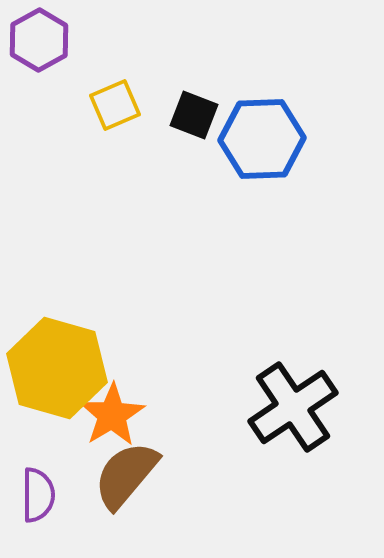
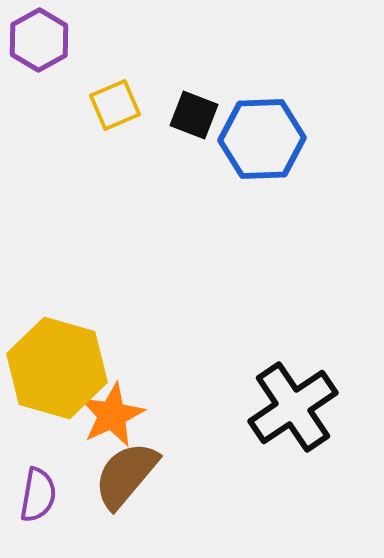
orange star: rotated 6 degrees clockwise
purple semicircle: rotated 10 degrees clockwise
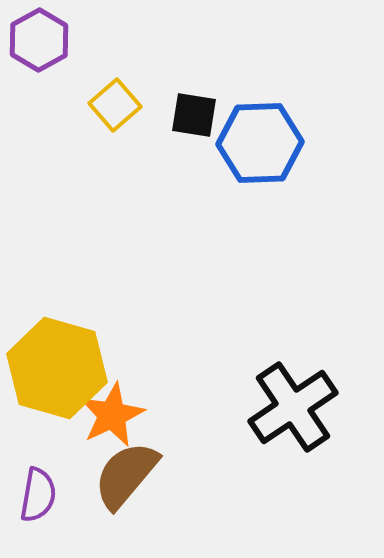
yellow square: rotated 18 degrees counterclockwise
black square: rotated 12 degrees counterclockwise
blue hexagon: moved 2 px left, 4 px down
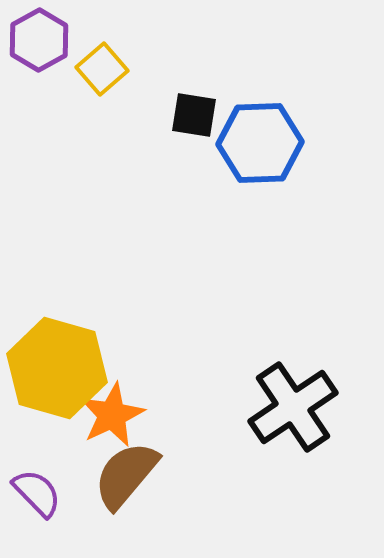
yellow square: moved 13 px left, 36 px up
purple semicircle: moved 1 px left, 2 px up; rotated 54 degrees counterclockwise
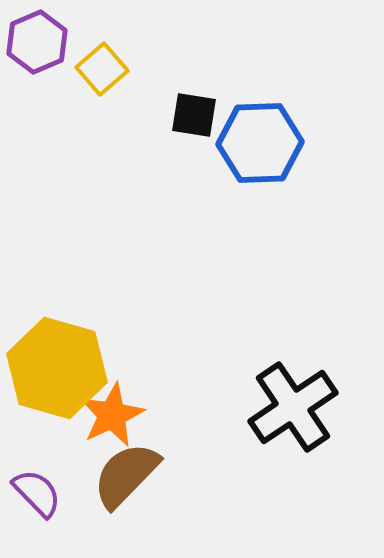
purple hexagon: moved 2 px left, 2 px down; rotated 6 degrees clockwise
brown semicircle: rotated 4 degrees clockwise
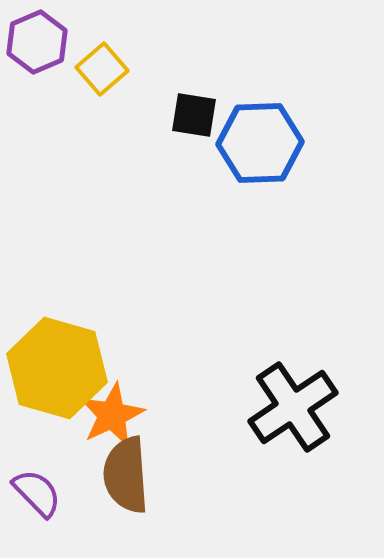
brown semicircle: rotated 48 degrees counterclockwise
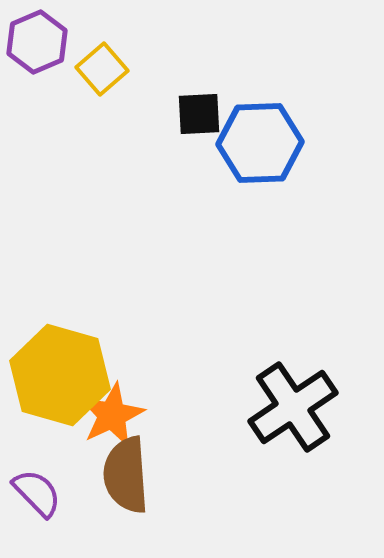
black square: moved 5 px right, 1 px up; rotated 12 degrees counterclockwise
yellow hexagon: moved 3 px right, 7 px down
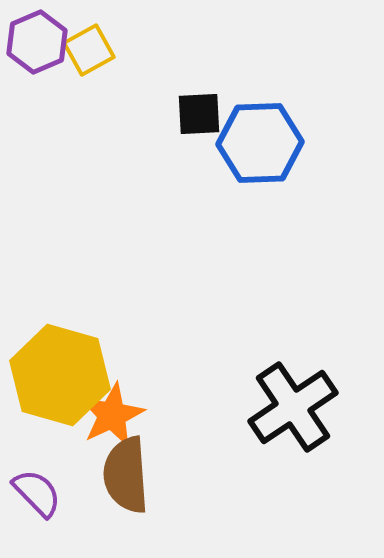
yellow square: moved 13 px left, 19 px up; rotated 12 degrees clockwise
